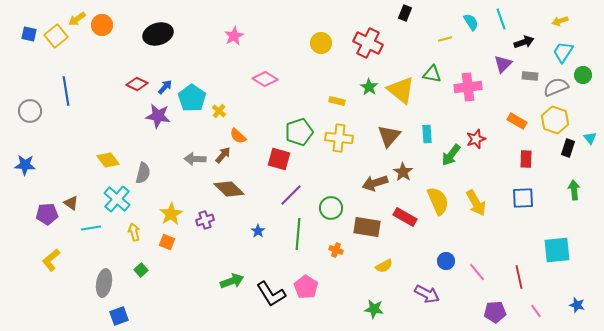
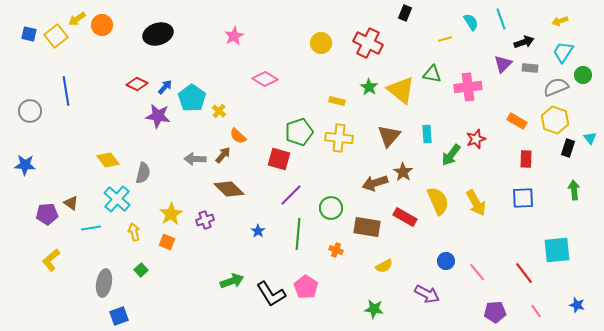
gray rectangle at (530, 76): moved 8 px up
red line at (519, 277): moved 5 px right, 4 px up; rotated 25 degrees counterclockwise
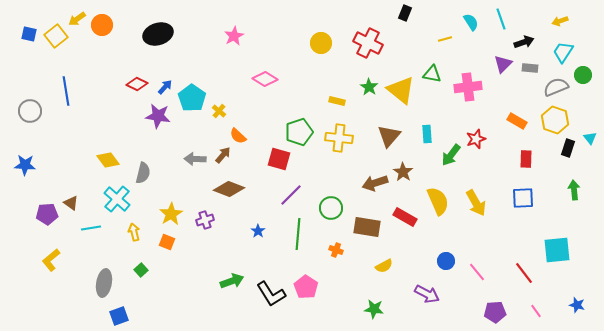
brown diamond at (229, 189): rotated 24 degrees counterclockwise
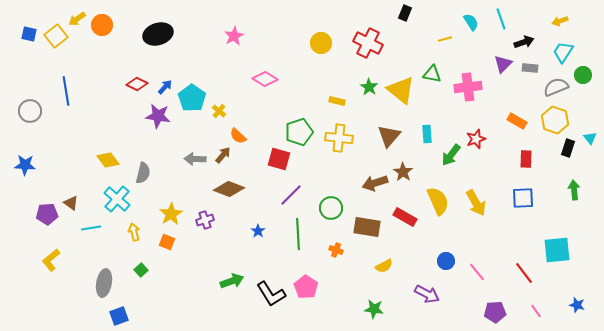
green line at (298, 234): rotated 8 degrees counterclockwise
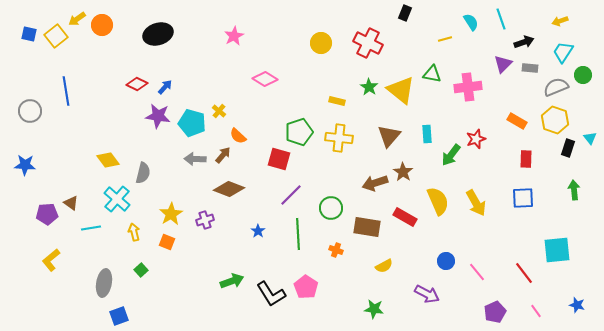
cyan pentagon at (192, 98): moved 25 px down; rotated 20 degrees counterclockwise
purple pentagon at (495, 312): rotated 20 degrees counterclockwise
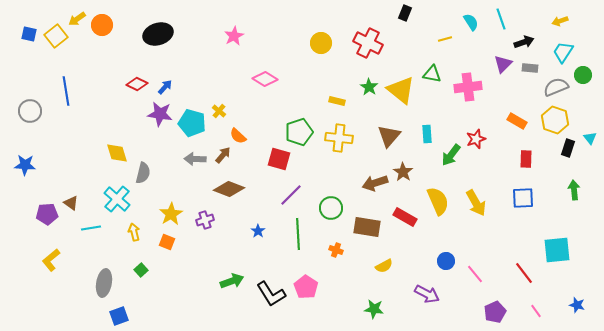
purple star at (158, 116): moved 2 px right, 2 px up
yellow diamond at (108, 160): moved 9 px right, 7 px up; rotated 20 degrees clockwise
pink line at (477, 272): moved 2 px left, 2 px down
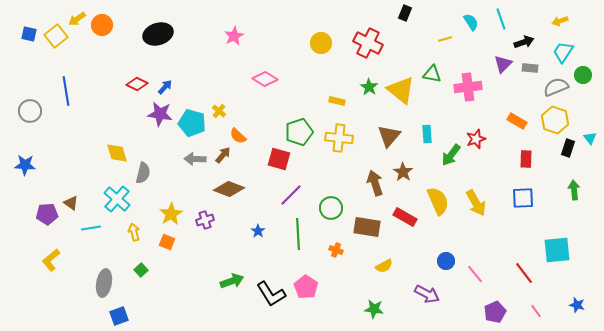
brown arrow at (375, 183): rotated 90 degrees clockwise
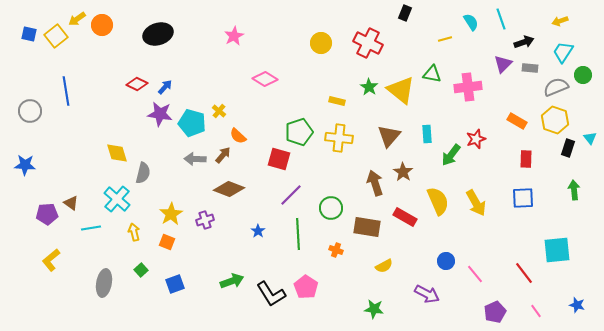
blue square at (119, 316): moved 56 px right, 32 px up
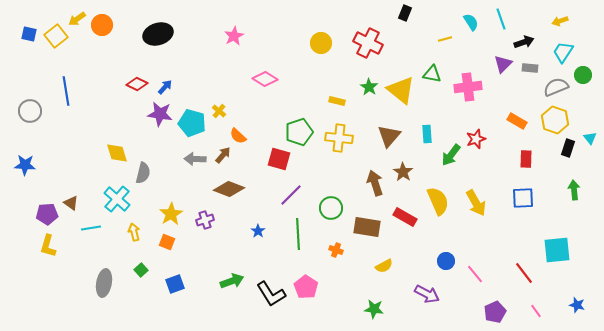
yellow L-shape at (51, 260): moved 3 px left, 14 px up; rotated 35 degrees counterclockwise
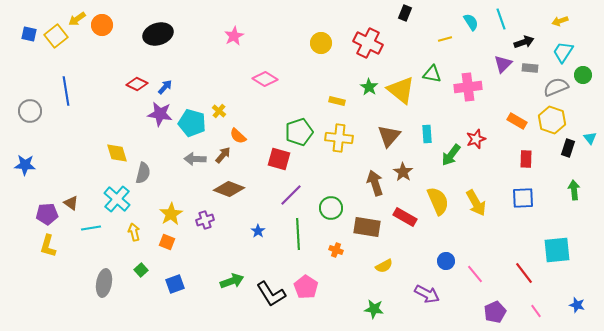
yellow hexagon at (555, 120): moved 3 px left
